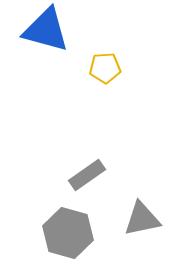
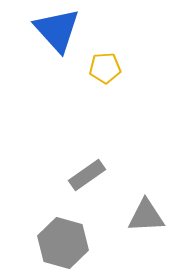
blue triangle: moved 11 px right; rotated 33 degrees clockwise
gray triangle: moved 4 px right, 3 px up; rotated 9 degrees clockwise
gray hexagon: moved 5 px left, 10 px down
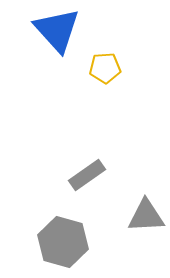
gray hexagon: moved 1 px up
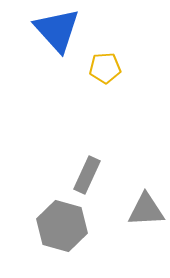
gray rectangle: rotated 30 degrees counterclockwise
gray triangle: moved 6 px up
gray hexagon: moved 1 px left, 16 px up
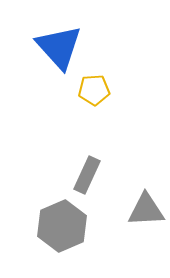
blue triangle: moved 2 px right, 17 px down
yellow pentagon: moved 11 px left, 22 px down
gray hexagon: rotated 21 degrees clockwise
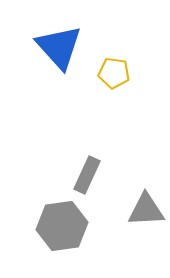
yellow pentagon: moved 20 px right, 17 px up; rotated 12 degrees clockwise
gray hexagon: rotated 15 degrees clockwise
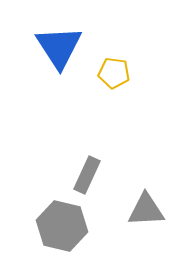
blue triangle: rotated 9 degrees clockwise
gray hexagon: rotated 21 degrees clockwise
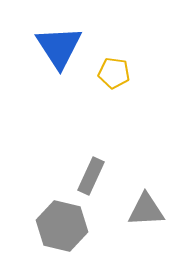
gray rectangle: moved 4 px right, 1 px down
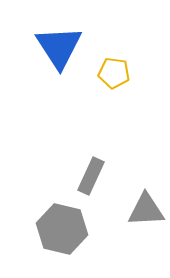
gray hexagon: moved 3 px down
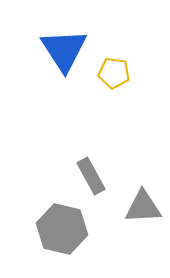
blue triangle: moved 5 px right, 3 px down
gray rectangle: rotated 54 degrees counterclockwise
gray triangle: moved 3 px left, 3 px up
